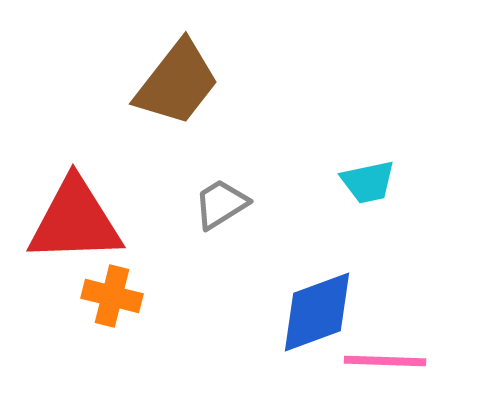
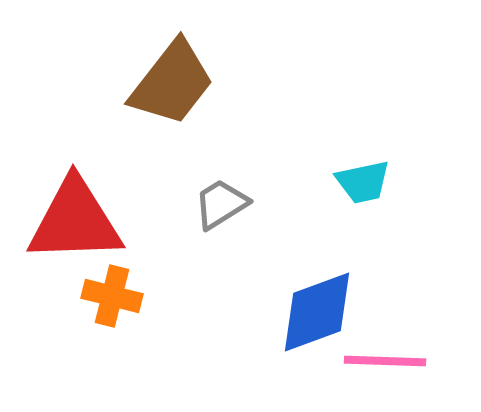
brown trapezoid: moved 5 px left
cyan trapezoid: moved 5 px left
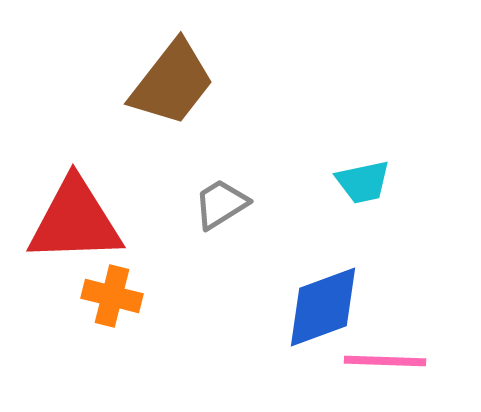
blue diamond: moved 6 px right, 5 px up
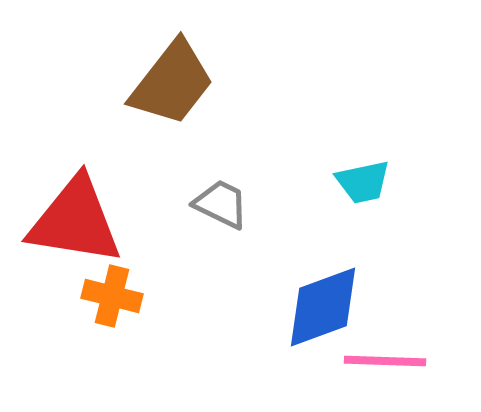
gray trapezoid: rotated 58 degrees clockwise
red triangle: rotated 11 degrees clockwise
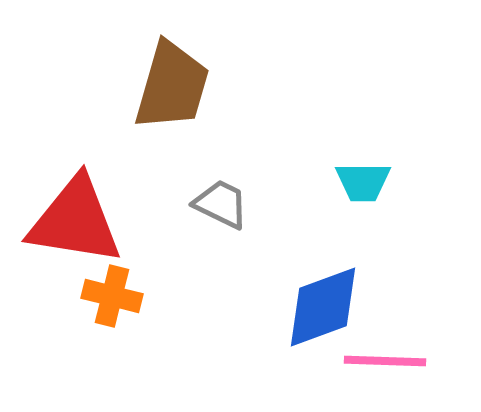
brown trapezoid: moved 3 px down; rotated 22 degrees counterclockwise
cyan trapezoid: rotated 12 degrees clockwise
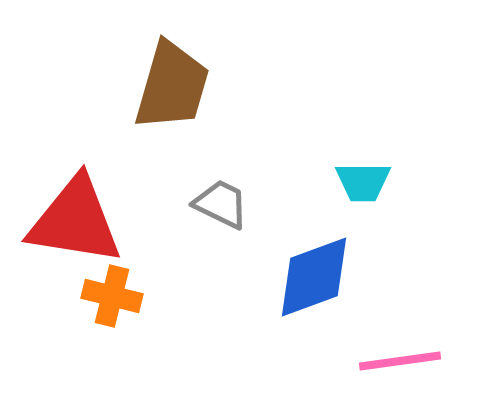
blue diamond: moved 9 px left, 30 px up
pink line: moved 15 px right; rotated 10 degrees counterclockwise
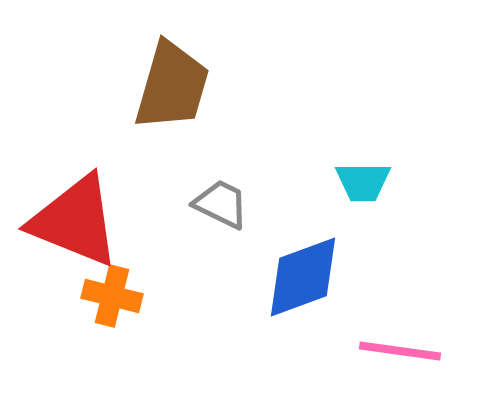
red triangle: rotated 13 degrees clockwise
blue diamond: moved 11 px left
pink line: moved 10 px up; rotated 16 degrees clockwise
